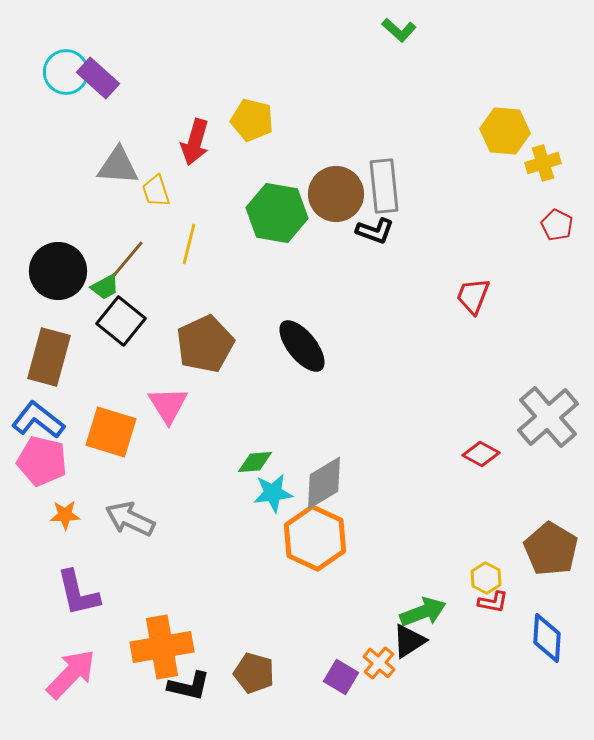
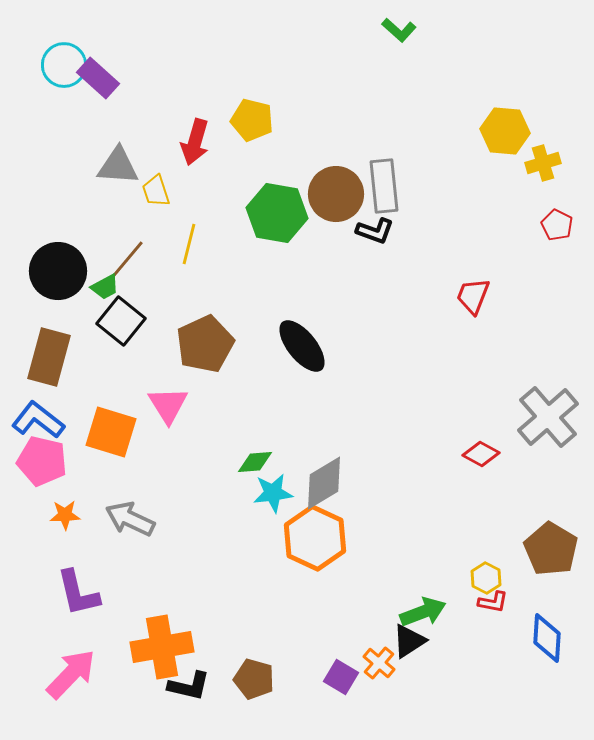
cyan circle at (66, 72): moved 2 px left, 7 px up
brown pentagon at (254, 673): moved 6 px down
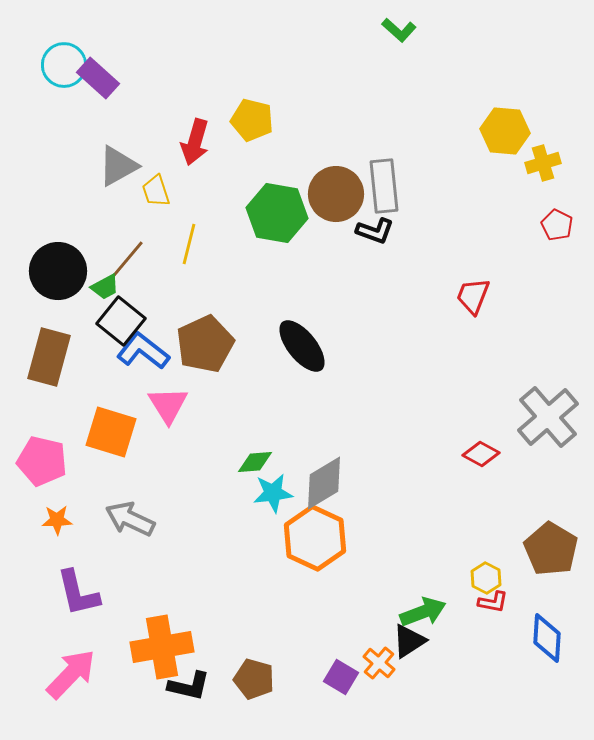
gray triangle at (118, 166): rotated 33 degrees counterclockwise
blue L-shape at (38, 420): moved 105 px right, 69 px up
orange star at (65, 515): moved 8 px left, 5 px down
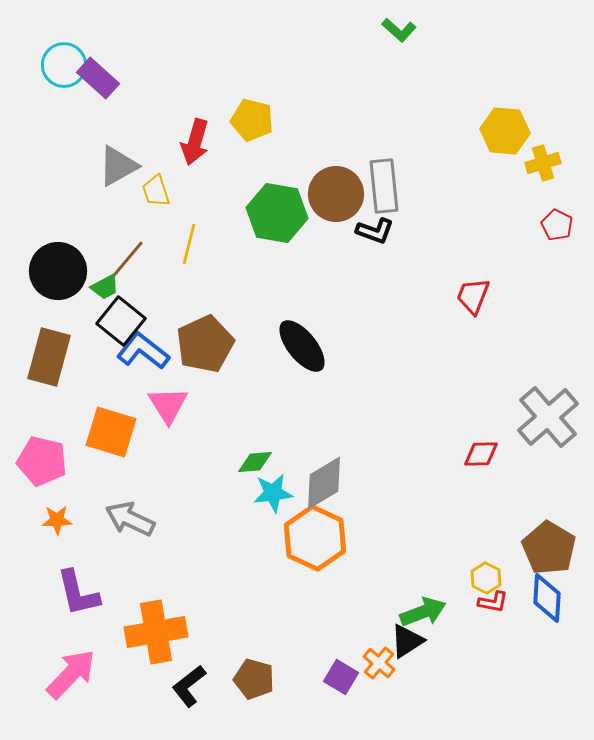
red diamond at (481, 454): rotated 30 degrees counterclockwise
brown pentagon at (551, 549): moved 2 px left, 1 px up
blue diamond at (547, 638): moved 40 px up
black triangle at (409, 641): moved 2 px left
orange cross at (162, 647): moved 6 px left, 15 px up
black L-shape at (189, 686): rotated 129 degrees clockwise
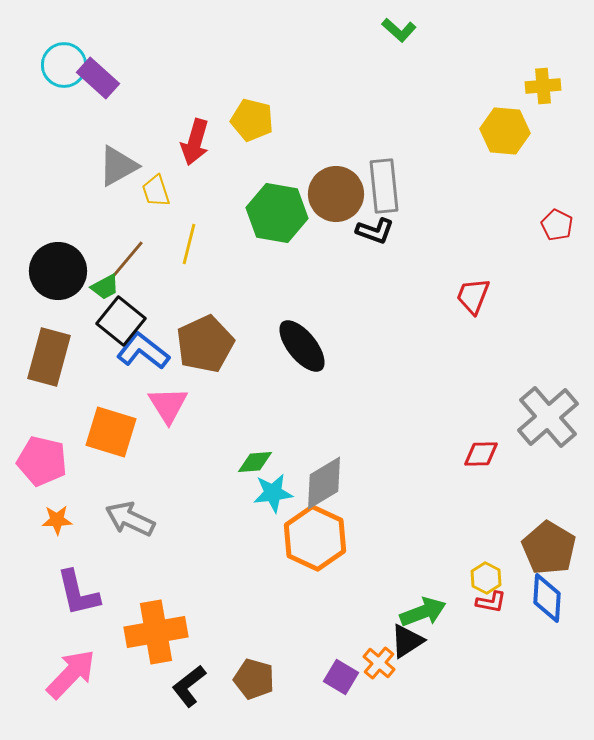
yellow cross at (543, 163): moved 77 px up; rotated 12 degrees clockwise
red L-shape at (493, 602): moved 2 px left
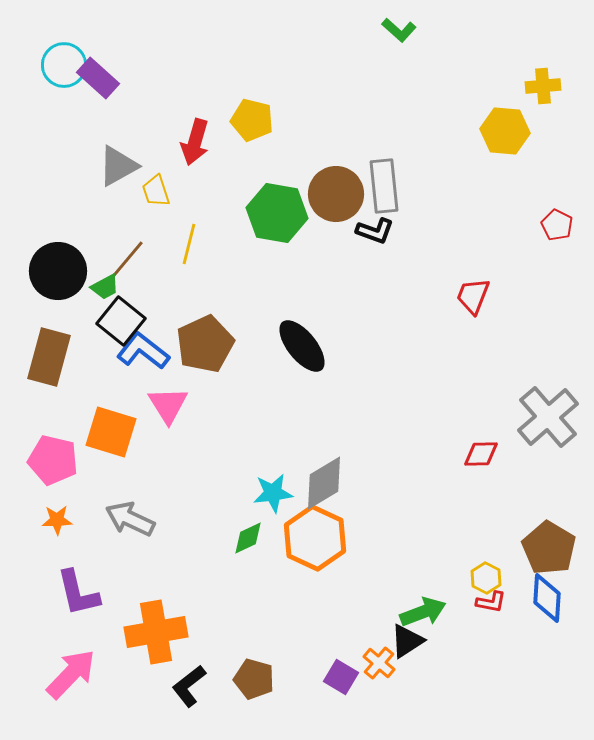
pink pentagon at (42, 461): moved 11 px right, 1 px up
green diamond at (255, 462): moved 7 px left, 76 px down; rotated 21 degrees counterclockwise
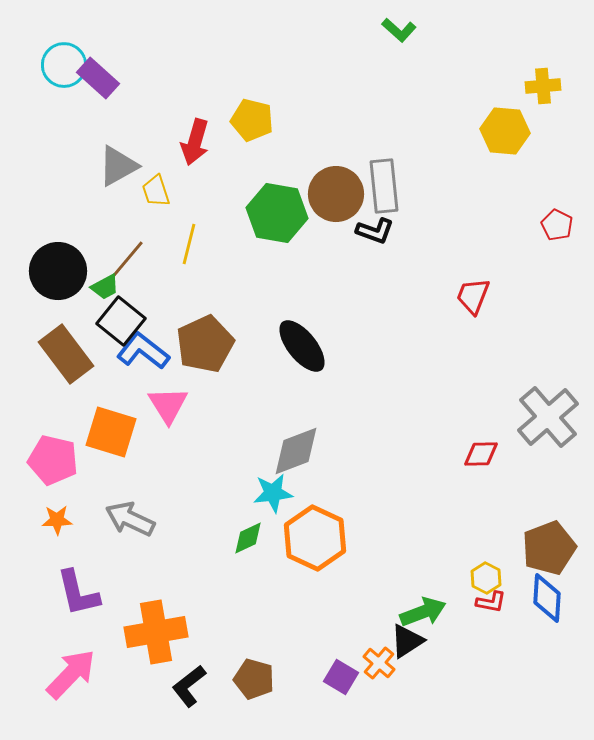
brown rectangle at (49, 357): moved 17 px right, 3 px up; rotated 52 degrees counterclockwise
gray diamond at (324, 483): moved 28 px left, 32 px up; rotated 10 degrees clockwise
brown pentagon at (549, 548): rotated 20 degrees clockwise
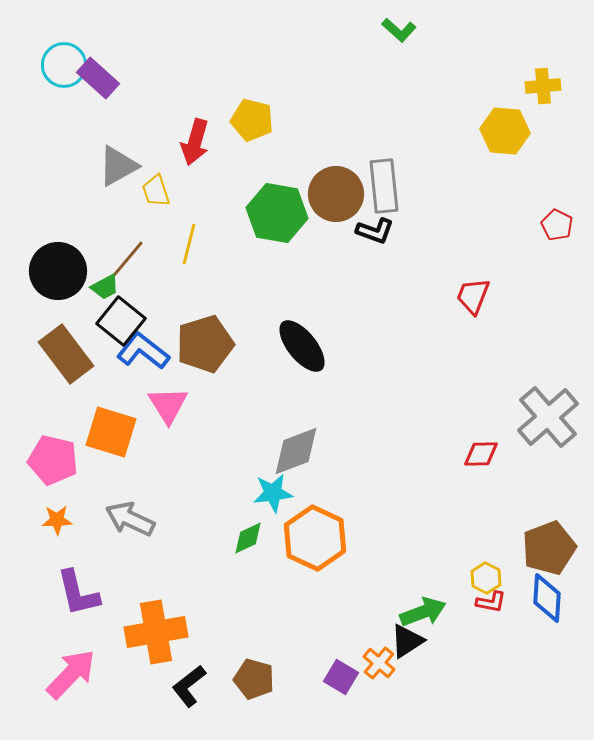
brown pentagon at (205, 344): rotated 8 degrees clockwise
